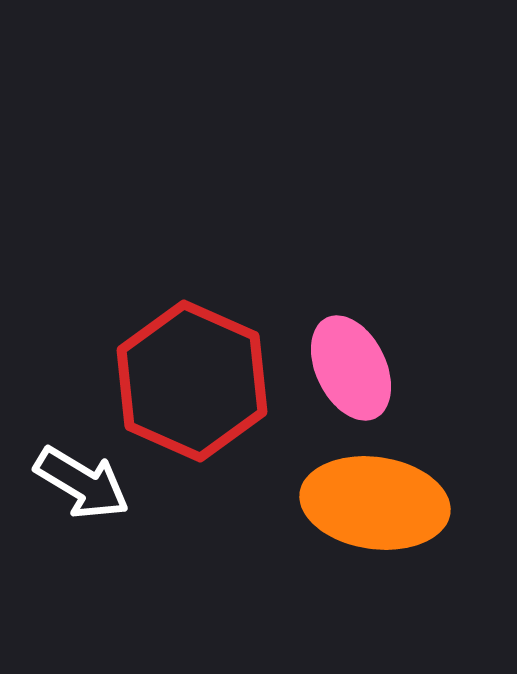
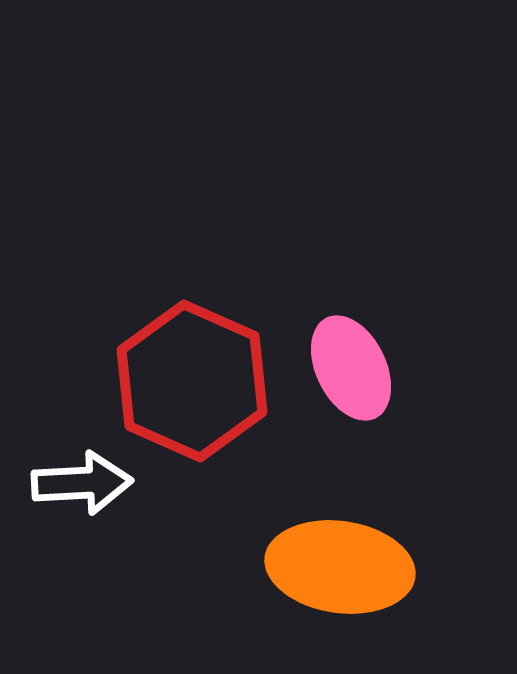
white arrow: rotated 34 degrees counterclockwise
orange ellipse: moved 35 px left, 64 px down
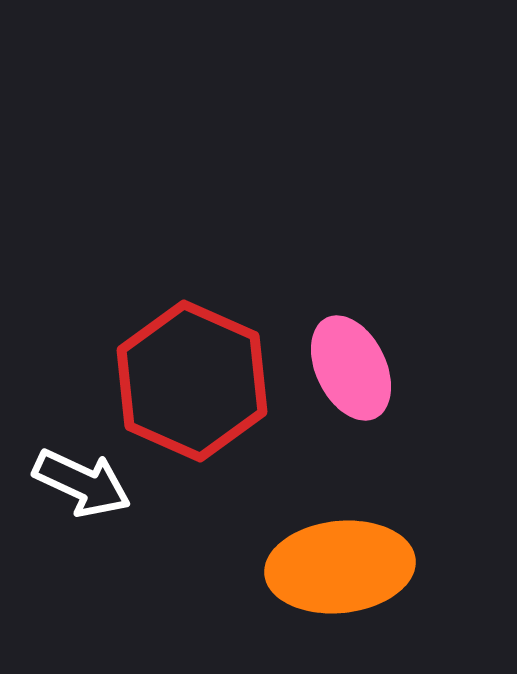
white arrow: rotated 28 degrees clockwise
orange ellipse: rotated 14 degrees counterclockwise
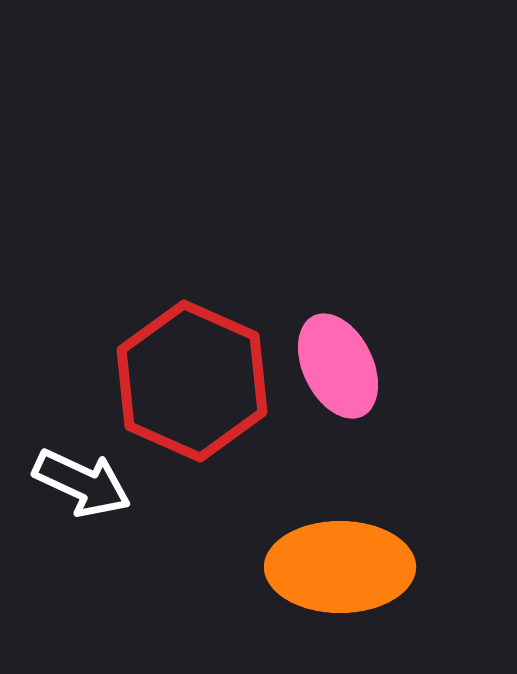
pink ellipse: moved 13 px left, 2 px up
orange ellipse: rotated 6 degrees clockwise
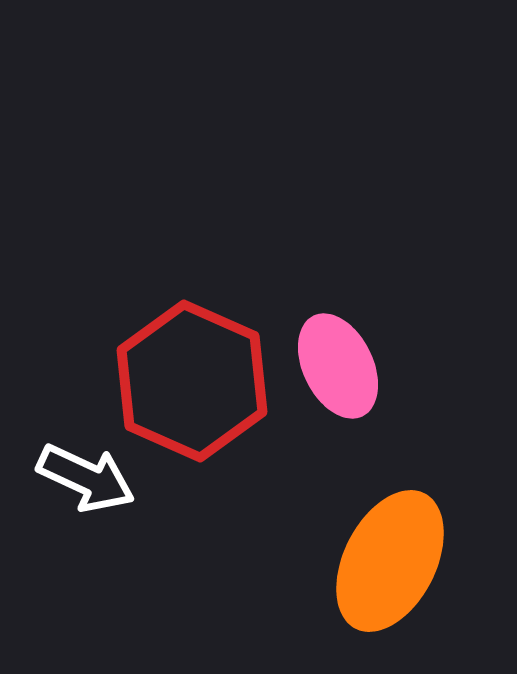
white arrow: moved 4 px right, 5 px up
orange ellipse: moved 50 px right, 6 px up; rotated 63 degrees counterclockwise
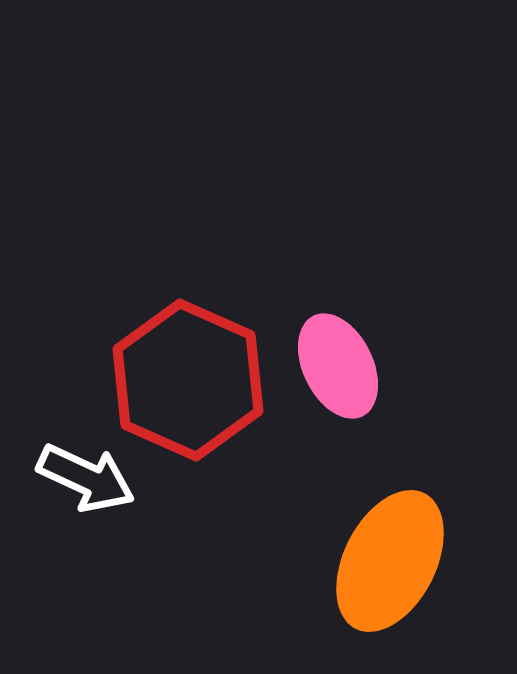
red hexagon: moved 4 px left, 1 px up
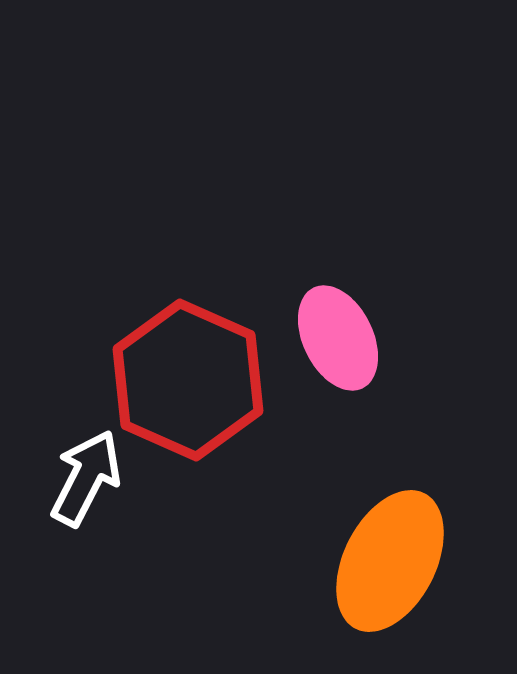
pink ellipse: moved 28 px up
white arrow: rotated 88 degrees counterclockwise
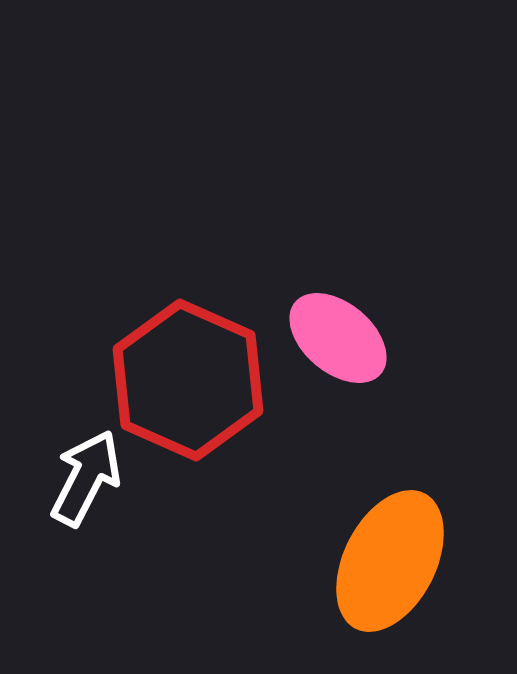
pink ellipse: rotated 24 degrees counterclockwise
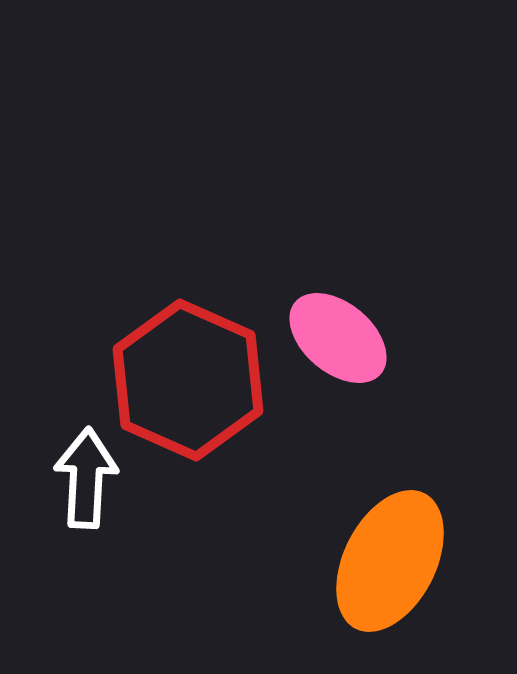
white arrow: rotated 24 degrees counterclockwise
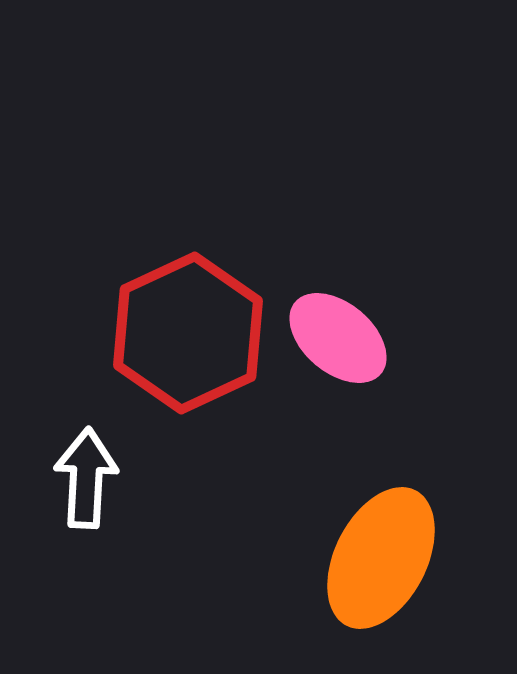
red hexagon: moved 47 px up; rotated 11 degrees clockwise
orange ellipse: moved 9 px left, 3 px up
